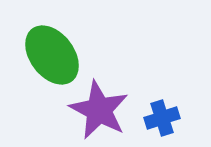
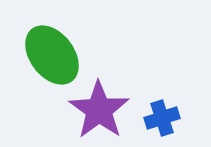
purple star: rotated 8 degrees clockwise
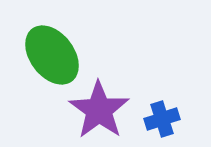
blue cross: moved 1 px down
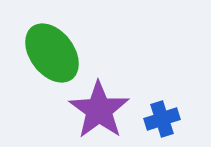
green ellipse: moved 2 px up
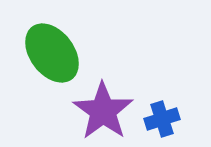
purple star: moved 4 px right, 1 px down
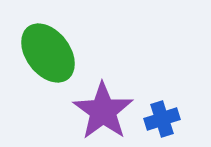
green ellipse: moved 4 px left
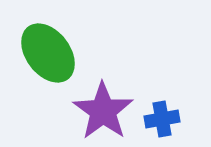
blue cross: rotated 8 degrees clockwise
